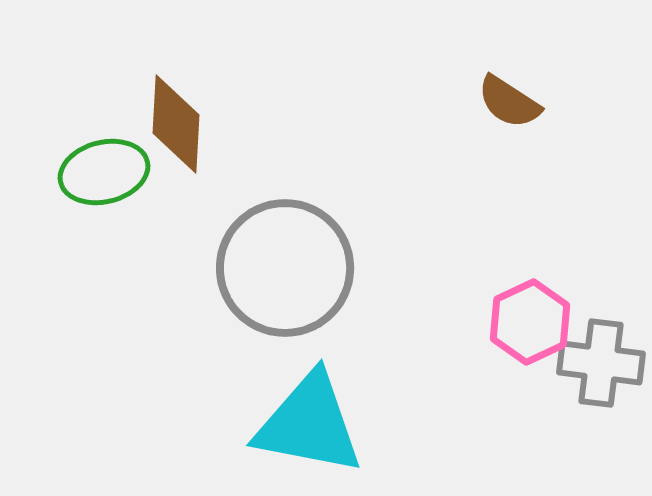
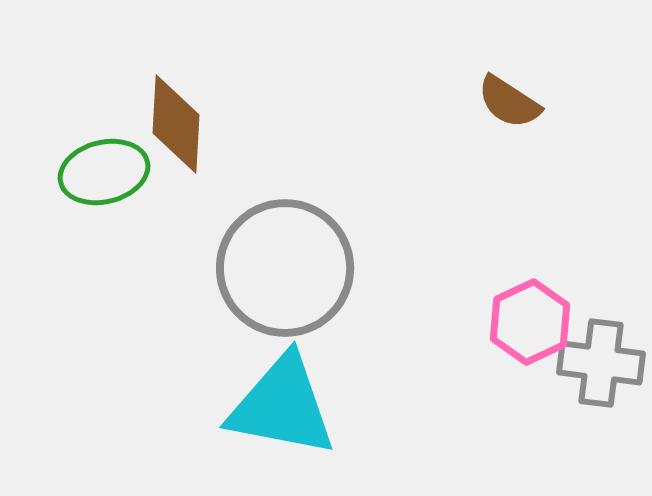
cyan triangle: moved 27 px left, 18 px up
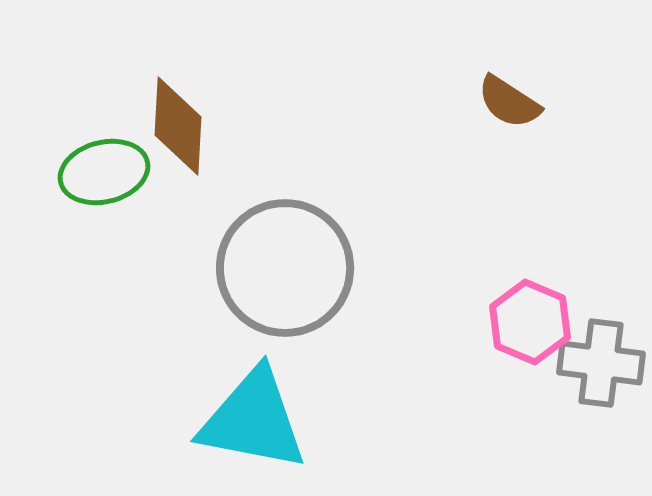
brown diamond: moved 2 px right, 2 px down
pink hexagon: rotated 12 degrees counterclockwise
cyan triangle: moved 29 px left, 14 px down
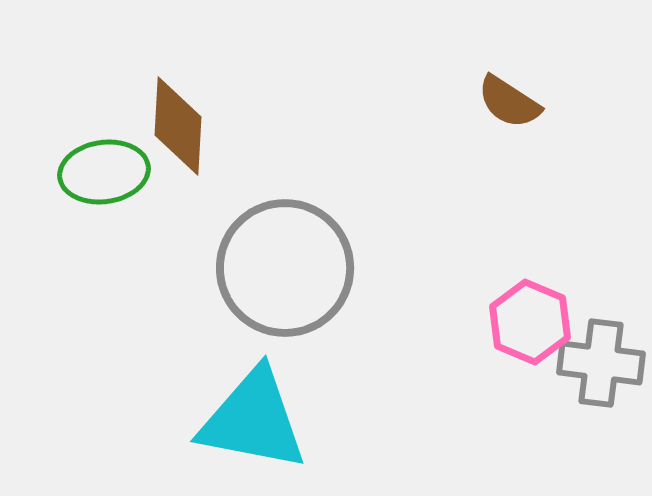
green ellipse: rotated 6 degrees clockwise
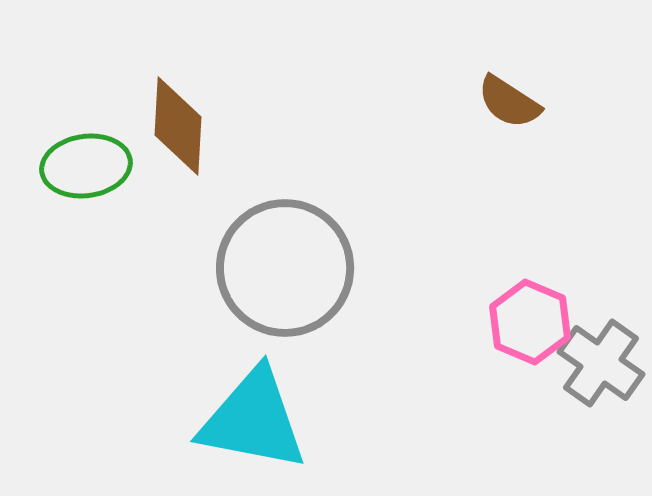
green ellipse: moved 18 px left, 6 px up
gray cross: rotated 28 degrees clockwise
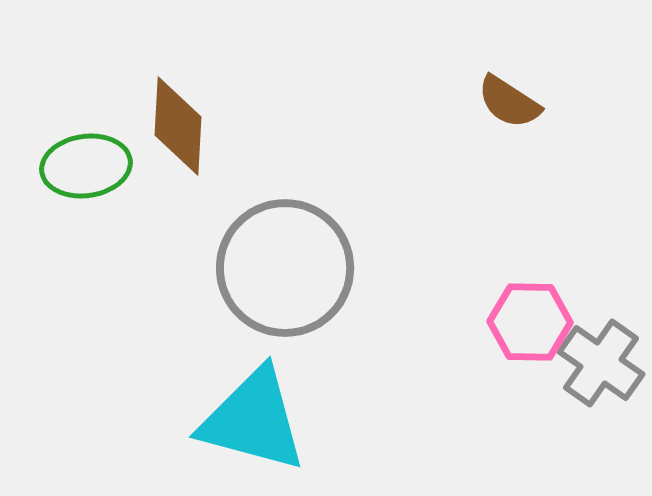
pink hexagon: rotated 22 degrees counterclockwise
cyan triangle: rotated 4 degrees clockwise
